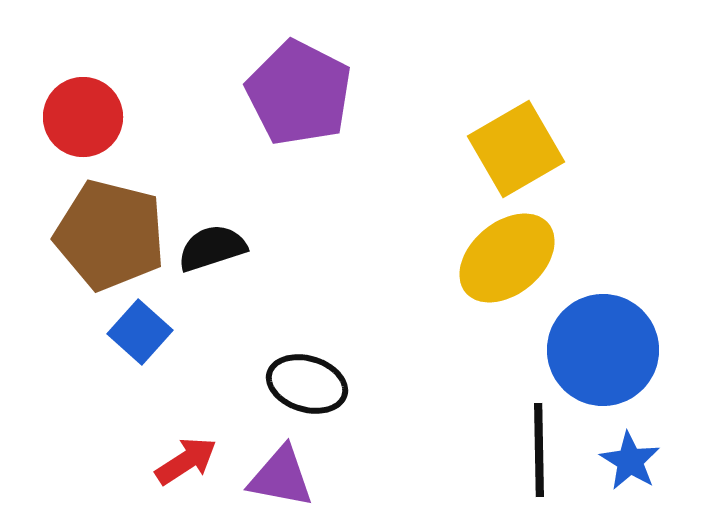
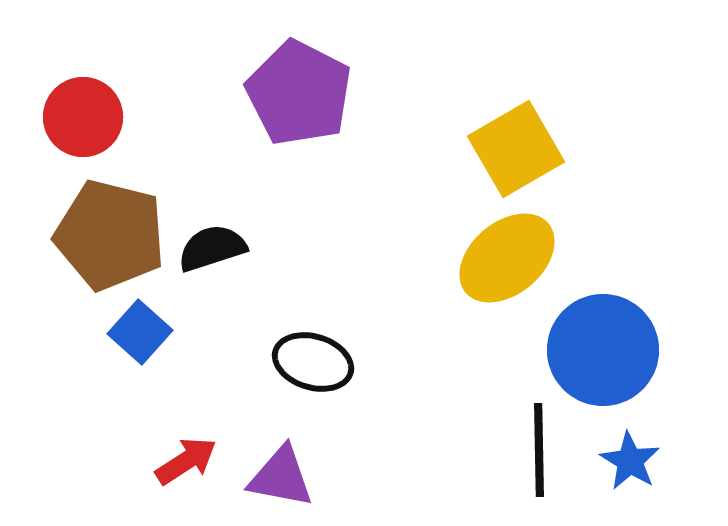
black ellipse: moved 6 px right, 22 px up
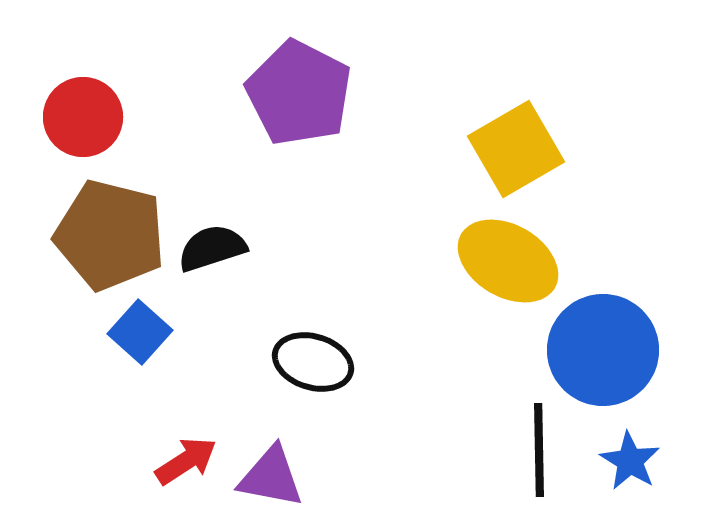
yellow ellipse: moved 1 px right, 3 px down; rotated 70 degrees clockwise
purple triangle: moved 10 px left
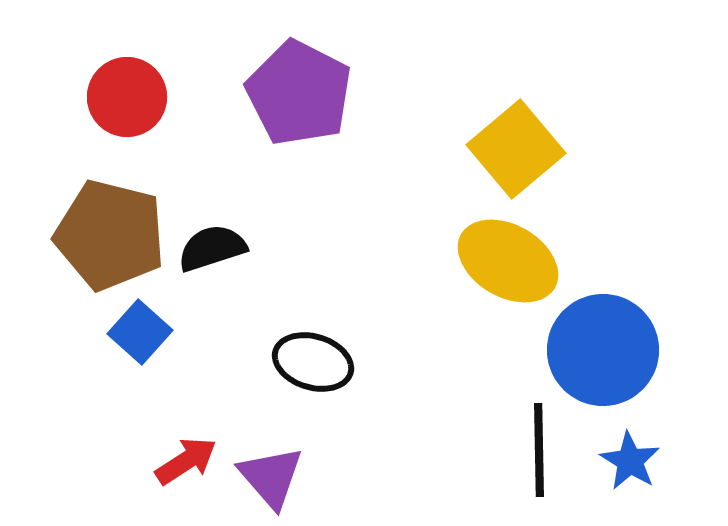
red circle: moved 44 px right, 20 px up
yellow square: rotated 10 degrees counterclockwise
purple triangle: rotated 38 degrees clockwise
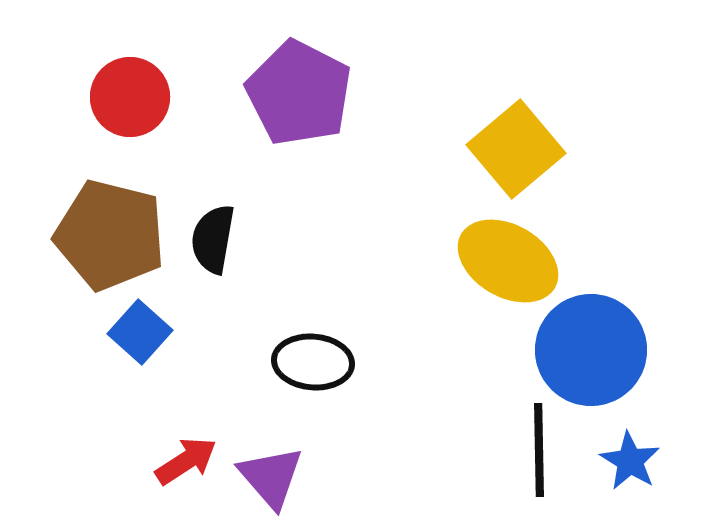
red circle: moved 3 px right
black semicircle: moved 1 px right, 9 px up; rotated 62 degrees counterclockwise
blue circle: moved 12 px left
black ellipse: rotated 12 degrees counterclockwise
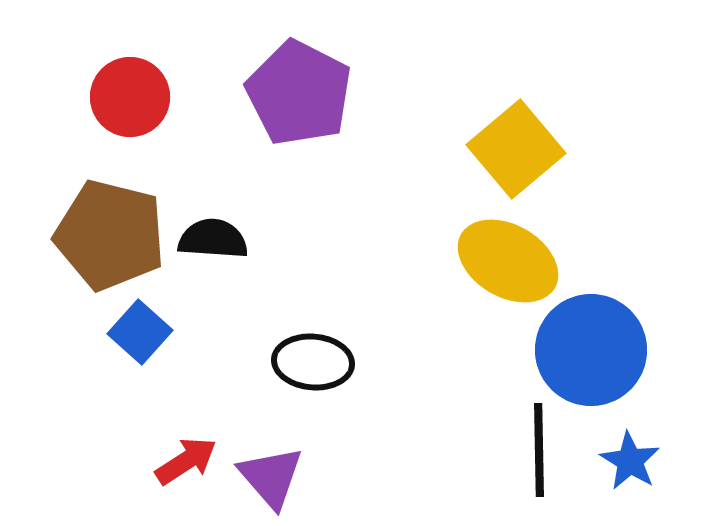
black semicircle: rotated 84 degrees clockwise
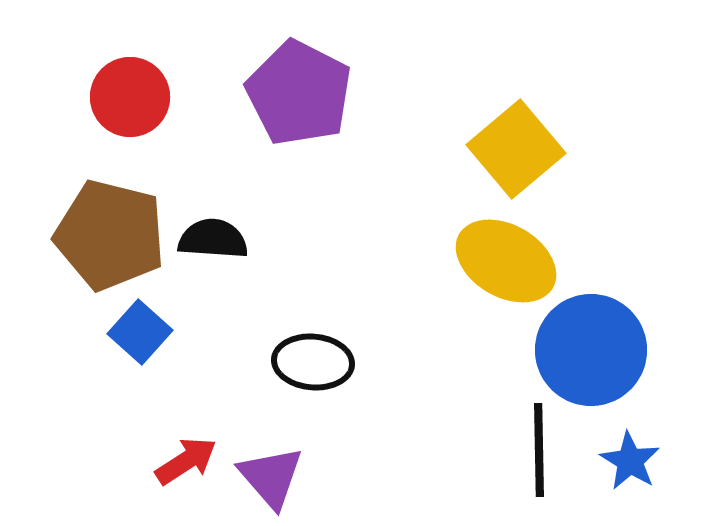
yellow ellipse: moved 2 px left
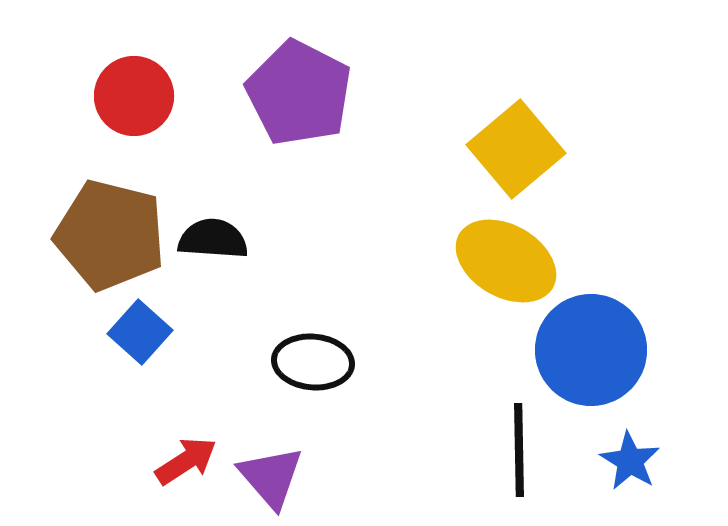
red circle: moved 4 px right, 1 px up
black line: moved 20 px left
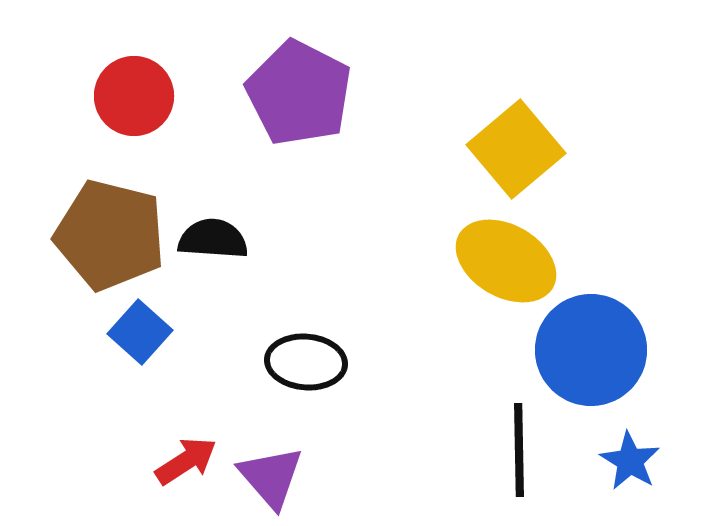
black ellipse: moved 7 px left
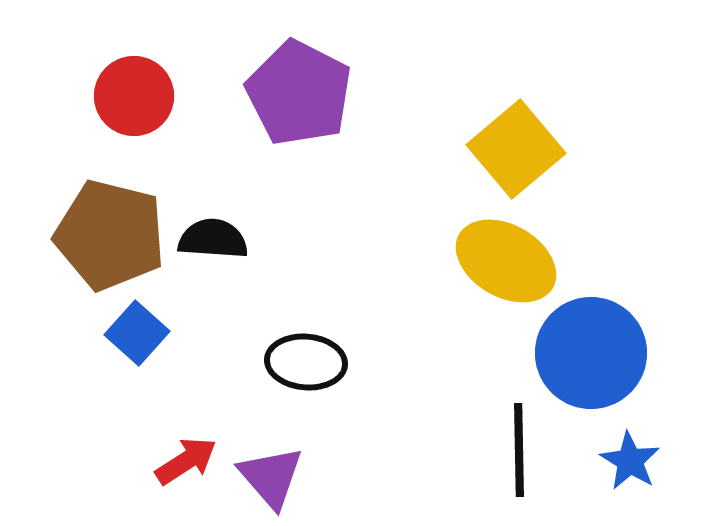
blue square: moved 3 px left, 1 px down
blue circle: moved 3 px down
